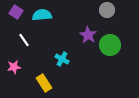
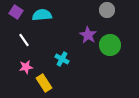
pink star: moved 12 px right
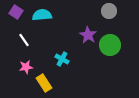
gray circle: moved 2 px right, 1 px down
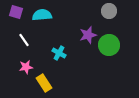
purple square: rotated 16 degrees counterclockwise
purple star: rotated 24 degrees clockwise
green circle: moved 1 px left
cyan cross: moved 3 px left, 6 px up
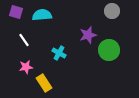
gray circle: moved 3 px right
green circle: moved 5 px down
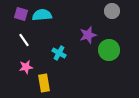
purple square: moved 5 px right, 2 px down
yellow rectangle: rotated 24 degrees clockwise
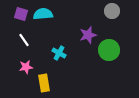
cyan semicircle: moved 1 px right, 1 px up
